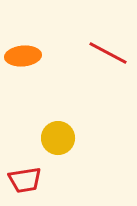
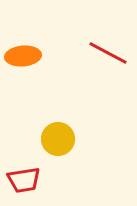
yellow circle: moved 1 px down
red trapezoid: moved 1 px left
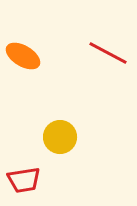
orange ellipse: rotated 36 degrees clockwise
yellow circle: moved 2 px right, 2 px up
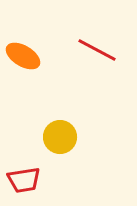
red line: moved 11 px left, 3 px up
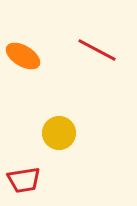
yellow circle: moved 1 px left, 4 px up
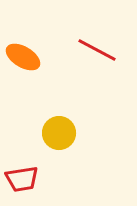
orange ellipse: moved 1 px down
red trapezoid: moved 2 px left, 1 px up
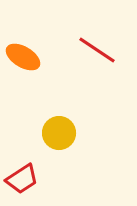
red line: rotated 6 degrees clockwise
red trapezoid: rotated 24 degrees counterclockwise
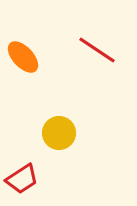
orange ellipse: rotated 16 degrees clockwise
